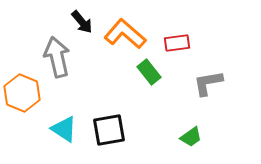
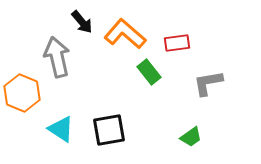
cyan triangle: moved 3 px left
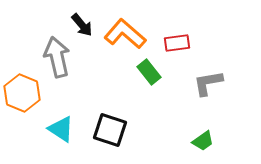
black arrow: moved 3 px down
black square: moved 1 px right; rotated 28 degrees clockwise
green trapezoid: moved 12 px right, 4 px down
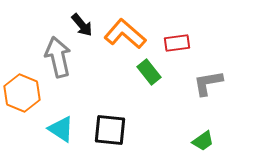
gray arrow: moved 1 px right
black square: rotated 12 degrees counterclockwise
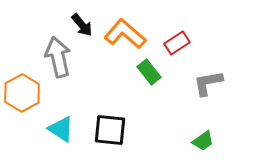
red rectangle: rotated 25 degrees counterclockwise
orange hexagon: rotated 9 degrees clockwise
